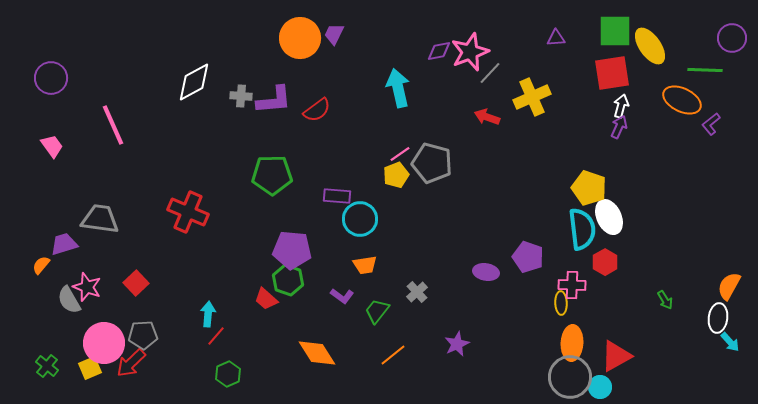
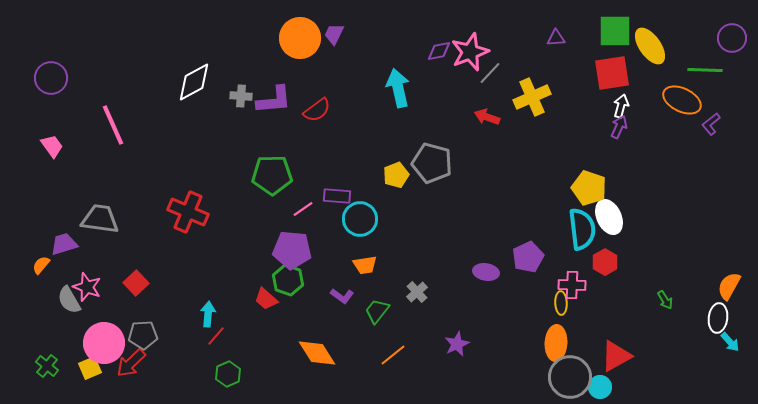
pink line at (400, 154): moved 97 px left, 55 px down
purple pentagon at (528, 257): rotated 28 degrees clockwise
orange ellipse at (572, 343): moved 16 px left
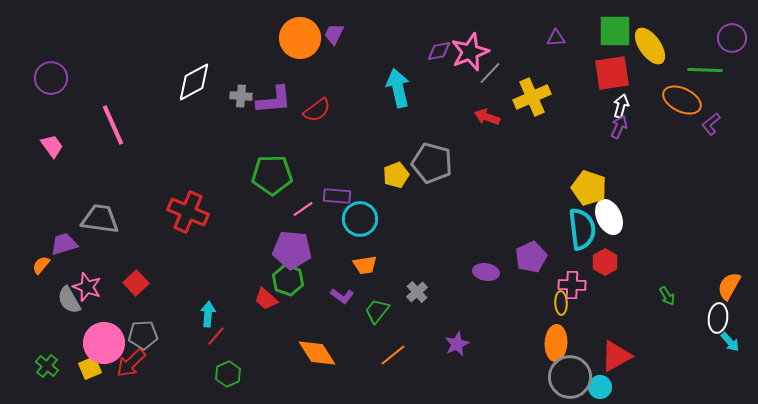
purple pentagon at (528, 257): moved 3 px right
green arrow at (665, 300): moved 2 px right, 4 px up
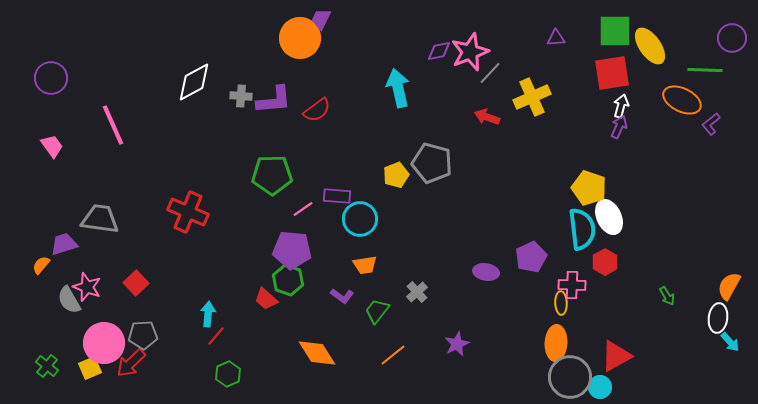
purple trapezoid at (334, 34): moved 13 px left, 15 px up
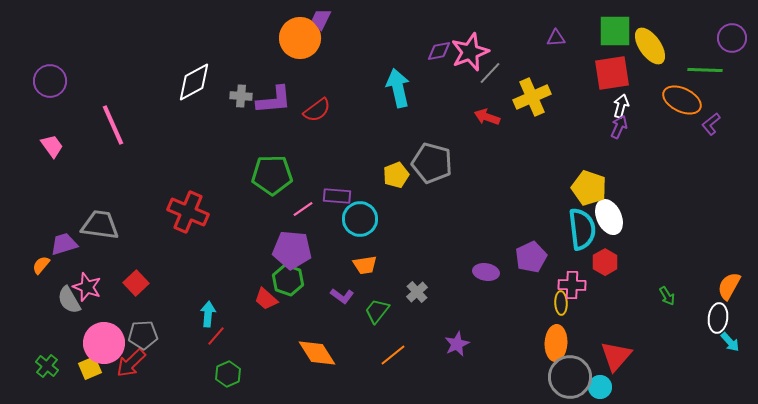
purple circle at (51, 78): moved 1 px left, 3 px down
gray trapezoid at (100, 219): moved 6 px down
red triangle at (616, 356): rotated 20 degrees counterclockwise
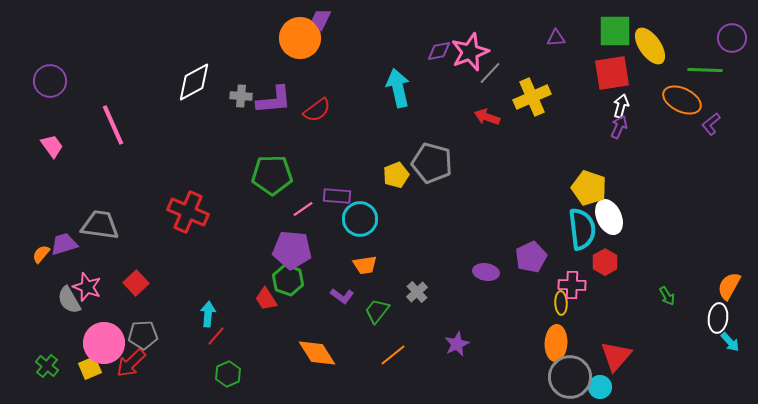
orange semicircle at (41, 265): moved 11 px up
red trapezoid at (266, 299): rotated 15 degrees clockwise
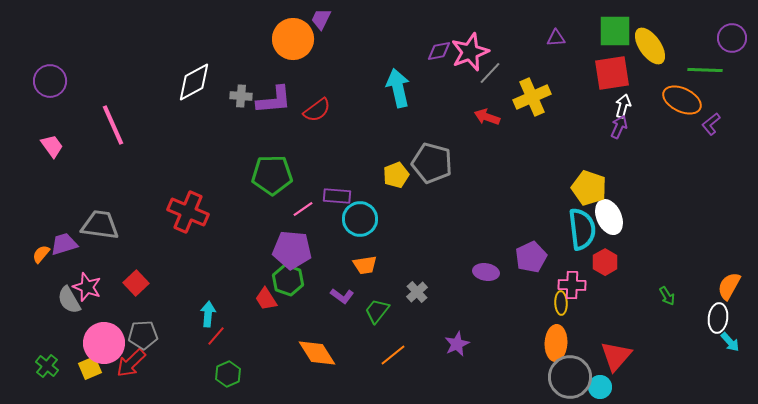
orange circle at (300, 38): moved 7 px left, 1 px down
white arrow at (621, 106): moved 2 px right
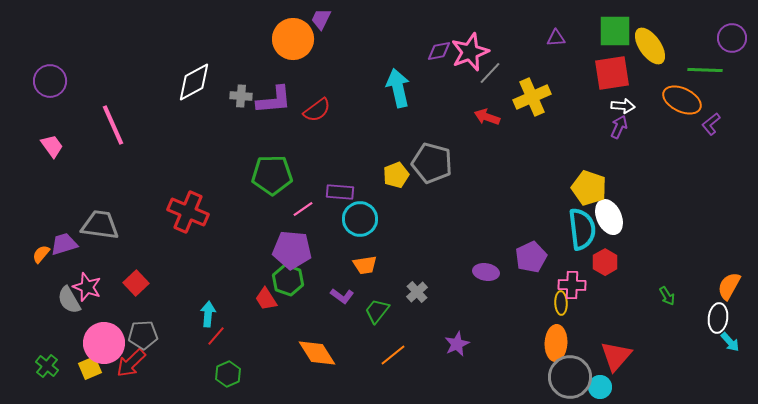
white arrow at (623, 106): rotated 80 degrees clockwise
purple rectangle at (337, 196): moved 3 px right, 4 px up
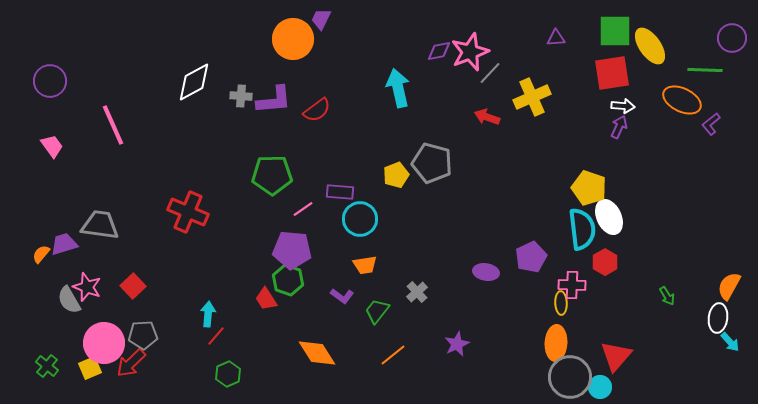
red square at (136, 283): moved 3 px left, 3 px down
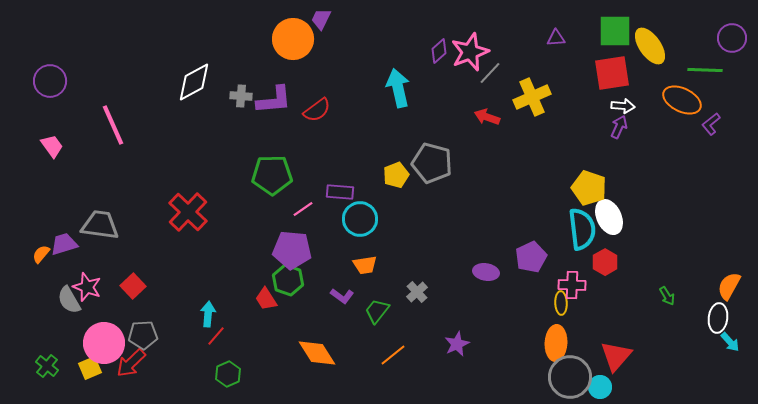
purple diamond at (439, 51): rotated 30 degrees counterclockwise
red cross at (188, 212): rotated 21 degrees clockwise
